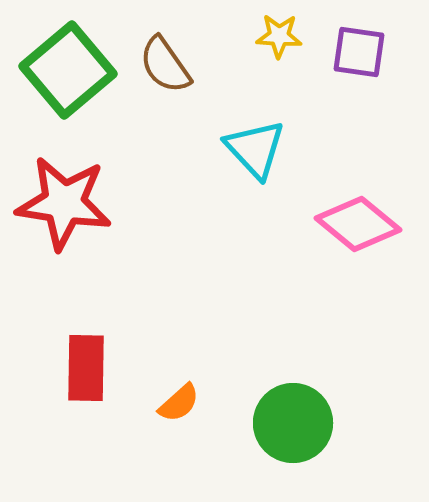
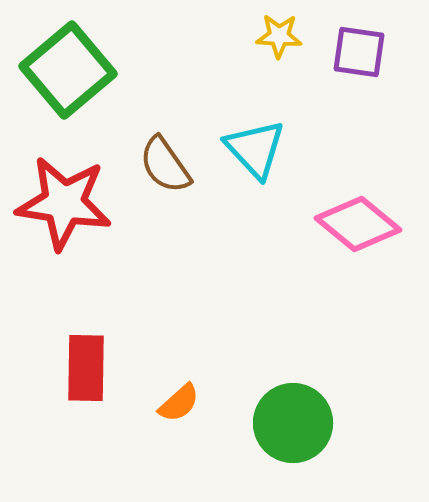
brown semicircle: moved 100 px down
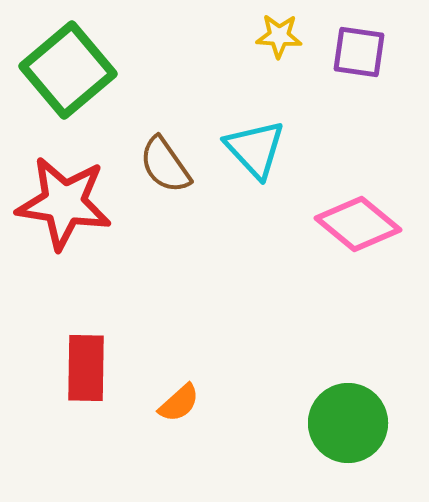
green circle: moved 55 px right
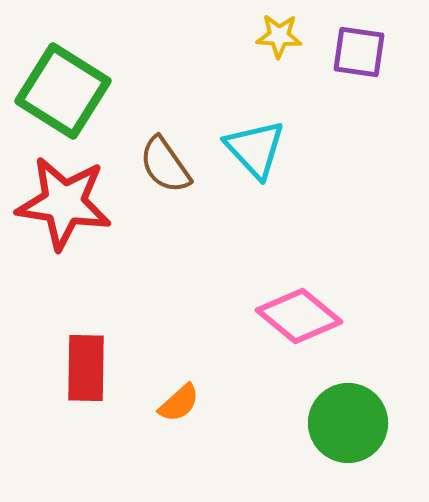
green square: moved 5 px left, 21 px down; rotated 18 degrees counterclockwise
pink diamond: moved 59 px left, 92 px down
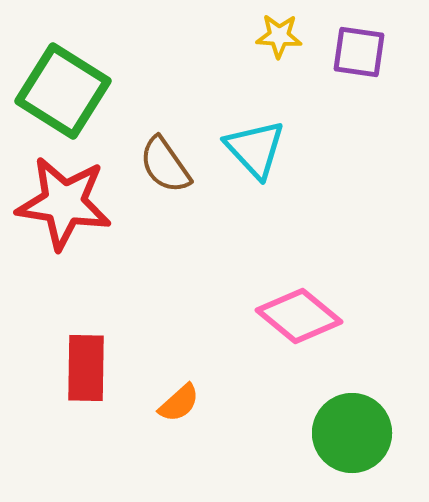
green circle: moved 4 px right, 10 px down
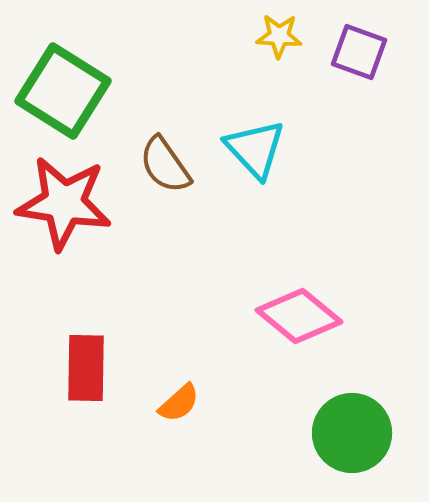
purple square: rotated 12 degrees clockwise
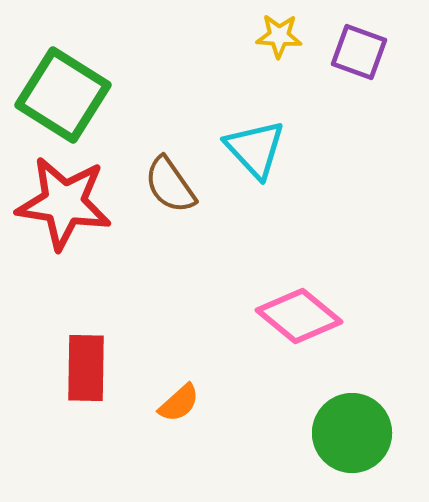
green square: moved 4 px down
brown semicircle: moved 5 px right, 20 px down
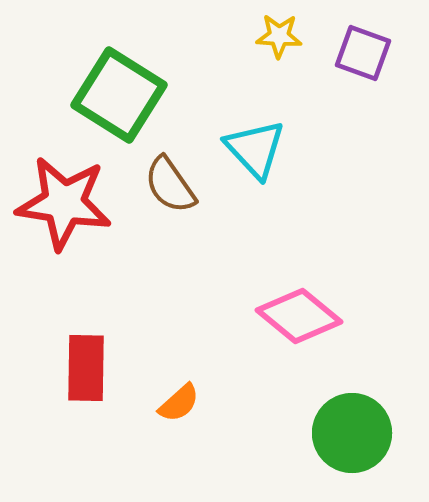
purple square: moved 4 px right, 1 px down
green square: moved 56 px right
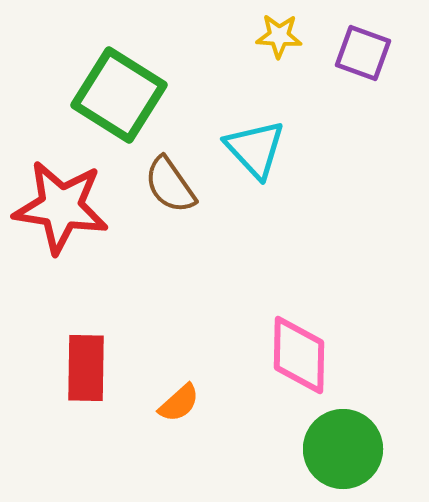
red star: moved 3 px left, 4 px down
pink diamond: moved 39 px down; rotated 52 degrees clockwise
green circle: moved 9 px left, 16 px down
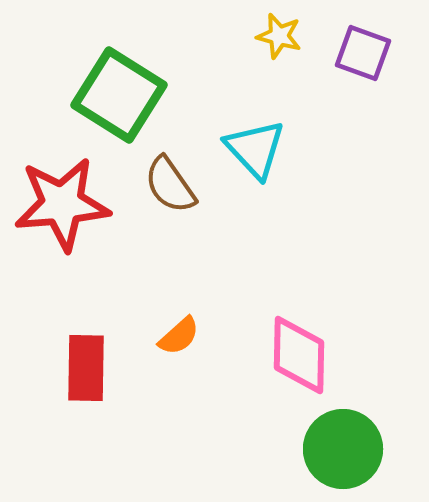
yellow star: rotated 12 degrees clockwise
red star: moved 1 px right, 3 px up; rotated 14 degrees counterclockwise
orange semicircle: moved 67 px up
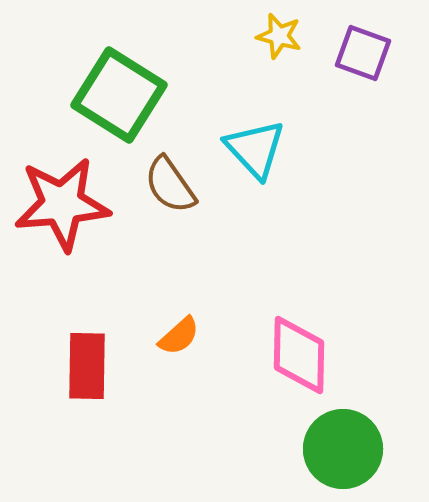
red rectangle: moved 1 px right, 2 px up
